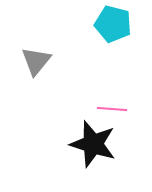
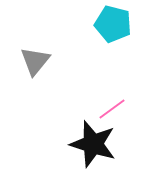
gray triangle: moved 1 px left
pink line: rotated 40 degrees counterclockwise
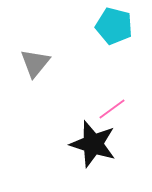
cyan pentagon: moved 1 px right, 2 px down
gray triangle: moved 2 px down
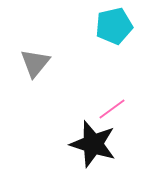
cyan pentagon: rotated 27 degrees counterclockwise
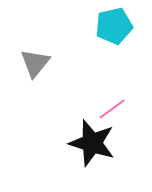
black star: moved 1 px left, 1 px up
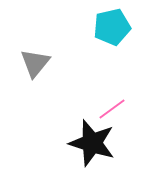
cyan pentagon: moved 2 px left, 1 px down
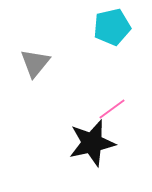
black star: rotated 30 degrees counterclockwise
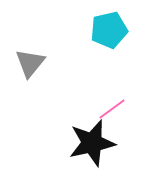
cyan pentagon: moved 3 px left, 3 px down
gray triangle: moved 5 px left
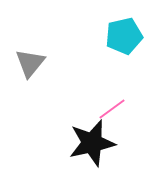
cyan pentagon: moved 15 px right, 6 px down
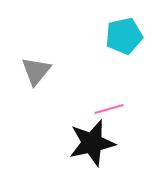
gray triangle: moved 6 px right, 8 px down
pink line: moved 3 px left; rotated 20 degrees clockwise
